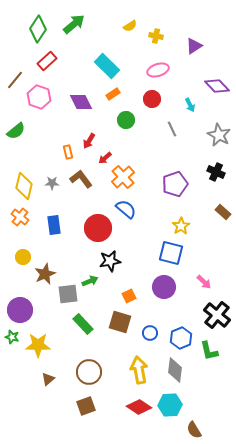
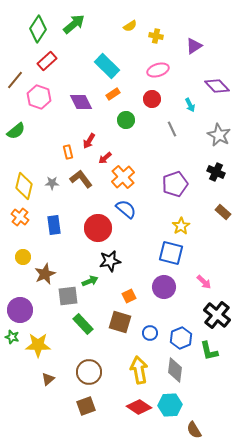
gray square at (68, 294): moved 2 px down
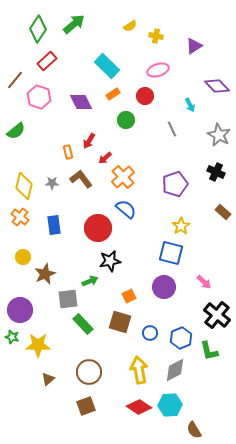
red circle at (152, 99): moved 7 px left, 3 px up
gray square at (68, 296): moved 3 px down
gray diamond at (175, 370): rotated 55 degrees clockwise
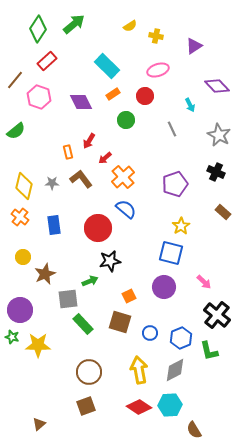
brown triangle at (48, 379): moved 9 px left, 45 px down
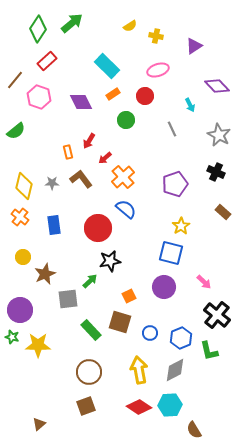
green arrow at (74, 24): moved 2 px left, 1 px up
green arrow at (90, 281): rotated 21 degrees counterclockwise
green rectangle at (83, 324): moved 8 px right, 6 px down
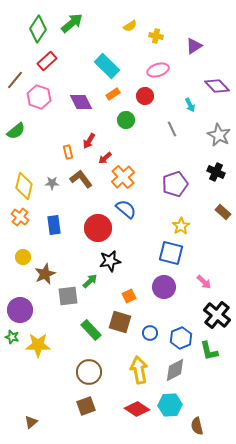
gray square at (68, 299): moved 3 px up
red diamond at (139, 407): moved 2 px left, 2 px down
brown triangle at (39, 424): moved 8 px left, 2 px up
brown semicircle at (194, 430): moved 3 px right, 4 px up; rotated 18 degrees clockwise
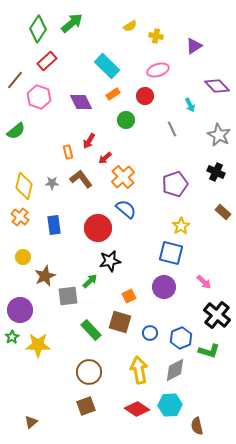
brown star at (45, 274): moved 2 px down
green star at (12, 337): rotated 24 degrees clockwise
green L-shape at (209, 351): rotated 60 degrees counterclockwise
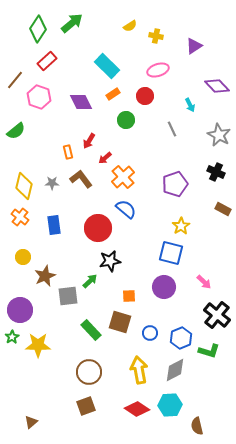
brown rectangle at (223, 212): moved 3 px up; rotated 14 degrees counterclockwise
orange square at (129, 296): rotated 24 degrees clockwise
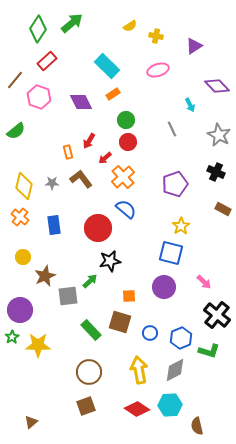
red circle at (145, 96): moved 17 px left, 46 px down
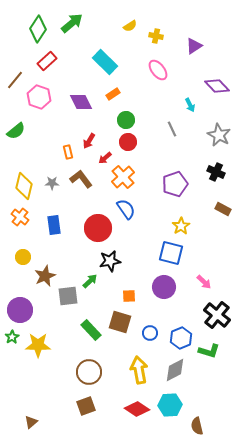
cyan rectangle at (107, 66): moved 2 px left, 4 px up
pink ellipse at (158, 70): rotated 70 degrees clockwise
blue semicircle at (126, 209): rotated 15 degrees clockwise
